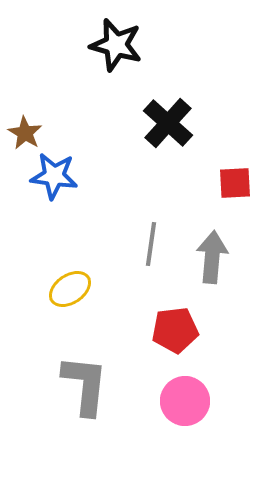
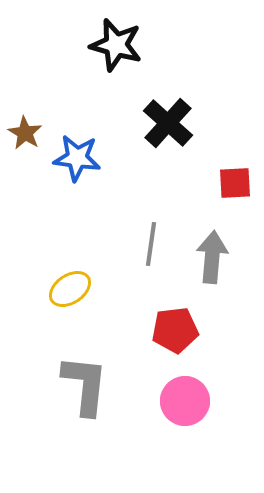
blue star: moved 23 px right, 18 px up
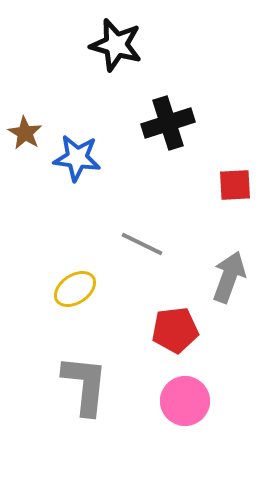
black cross: rotated 30 degrees clockwise
red square: moved 2 px down
gray line: moved 9 px left; rotated 72 degrees counterclockwise
gray arrow: moved 17 px right, 20 px down; rotated 15 degrees clockwise
yellow ellipse: moved 5 px right
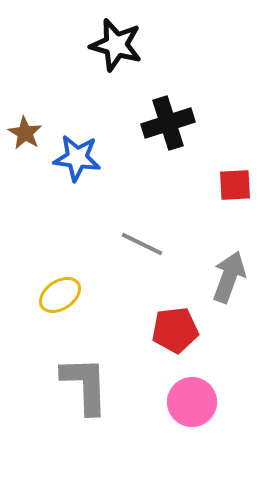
yellow ellipse: moved 15 px left, 6 px down
gray L-shape: rotated 8 degrees counterclockwise
pink circle: moved 7 px right, 1 px down
